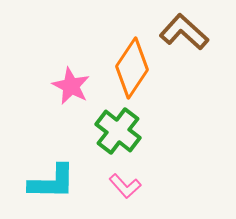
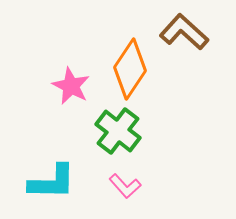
orange diamond: moved 2 px left, 1 px down
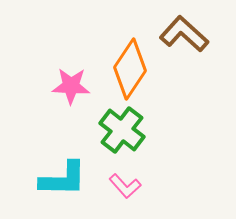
brown L-shape: moved 2 px down
pink star: rotated 24 degrees counterclockwise
green cross: moved 4 px right, 1 px up
cyan L-shape: moved 11 px right, 3 px up
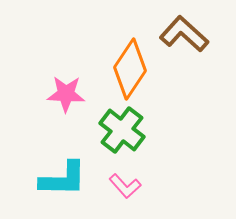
pink star: moved 5 px left, 8 px down
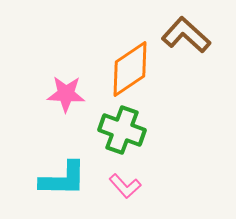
brown L-shape: moved 2 px right, 1 px down
orange diamond: rotated 22 degrees clockwise
green cross: rotated 18 degrees counterclockwise
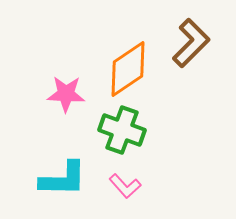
brown L-shape: moved 5 px right, 8 px down; rotated 93 degrees clockwise
orange diamond: moved 2 px left
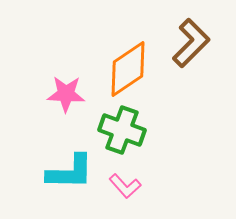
cyan L-shape: moved 7 px right, 7 px up
